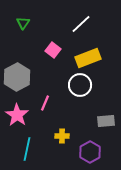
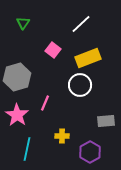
gray hexagon: rotated 12 degrees clockwise
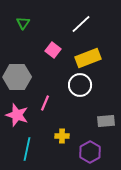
gray hexagon: rotated 16 degrees clockwise
pink star: rotated 15 degrees counterclockwise
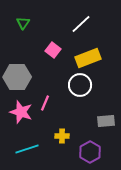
pink star: moved 4 px right, 3 px up
cyan line: rotated 60 degrees clockwise
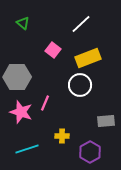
green triangle: rotated 24 degrees counterclockwise
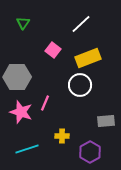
green triangle: rotated 24 degrees clockwise
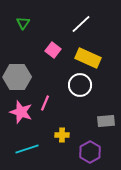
yellow rectangle: rotated 45 degrees clockwise
yellow cross: moved 1 px up
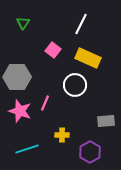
white line: rotated 20 degrees counterclockwise
white circle: moved 5 px left
pink star: moved 1 px left, 1 px up
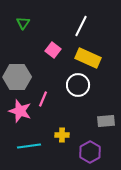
white line: moved 2 px down
white circle: moved 3 px right
pink line: moved 2 px left, 4 px up
cyan line: moved 2 px right, 3 px up; rotated 10 degrees clockwise
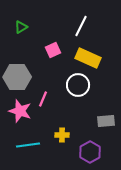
green triangle: moved 2 px left, 4 px down; rotated 24 degrees clockwise
pink square: rotated 28 degrees clockwise
cyan line: moved 1 px left, 1 px up
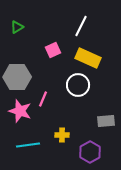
green triangle: moved 4 px left
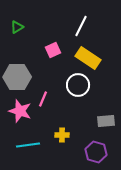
yellow rectangle: rotated 10 degrees clockwise
purple hexagon: moved 6 px right; rotated 15 degrees counterclockwise
